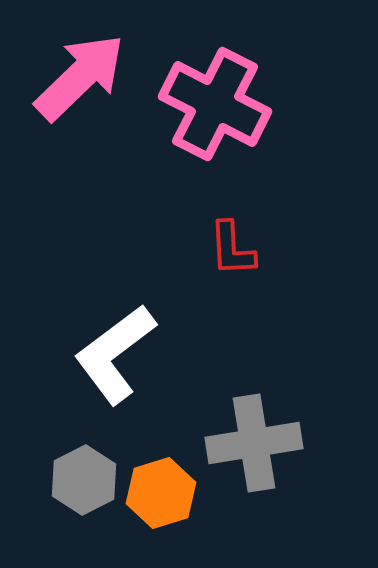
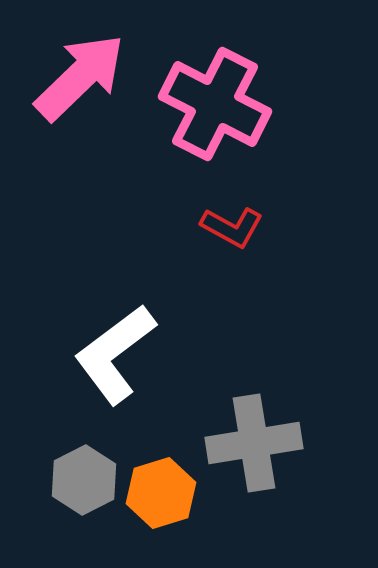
red L-shape: moved 22 px up; rotated 58 degrees counterclockwise
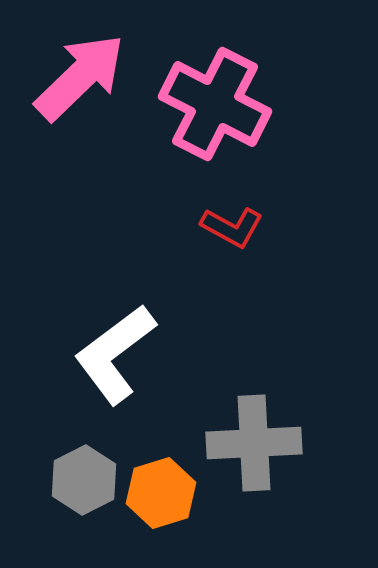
gray cross: rotated 6 degrees clockwise
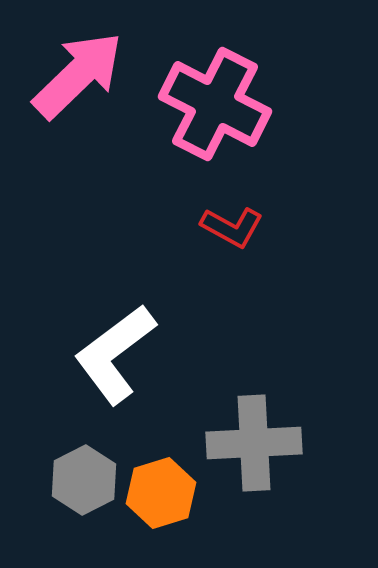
pink arrow: moved 2 px left, 2 px up
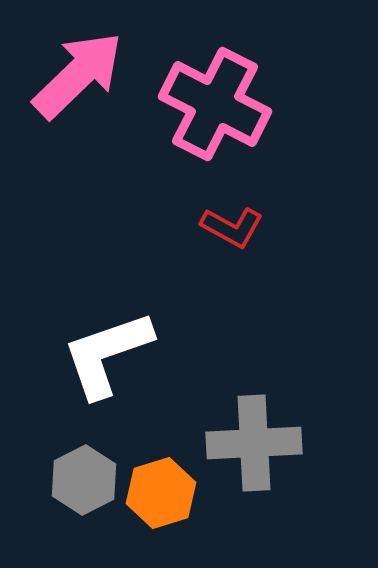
white L-shape: moved 8 px left; rotated 18 degrees clockwise
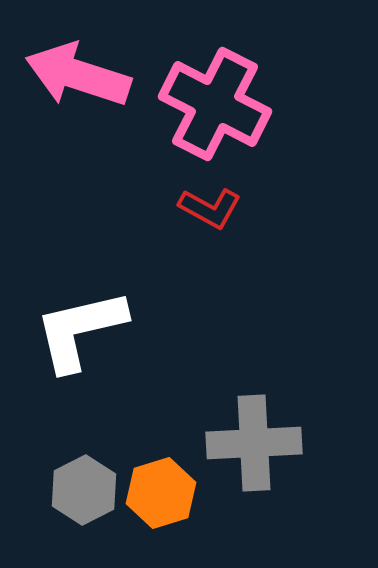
pink arrow: rotated 118 degrees counterclockwise
red L-shape: moved 22 px left, 19 px up
white L-shape: moved 27 px left, 24 px up; rotated 6 degrees clockwise
gray hexagon: moved 10 px down
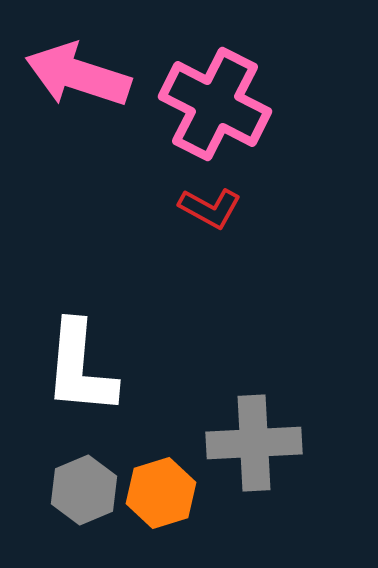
white L-shape: moved 38 px down; rotated 72 degrees counterclockwise
gray hexagon: rotated 4 degrees clockwise
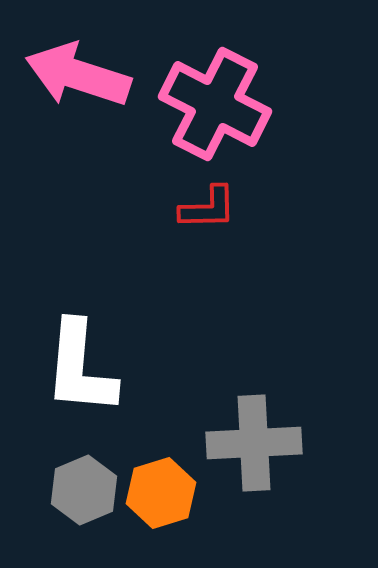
red L-shape: moved 2 px left; rotated 30 degrees counterclockwise
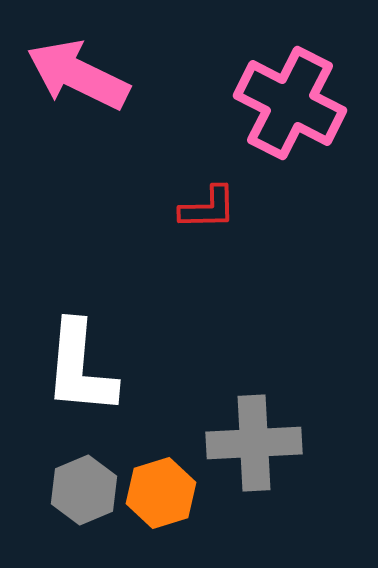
pink arrow: rotated 8 degrees clockwise
pink cross: moved 75 px right, 1 px up
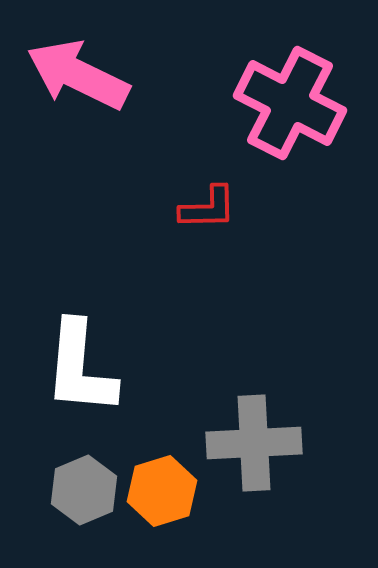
orange hexagon: moved 1 px right, 2 px up
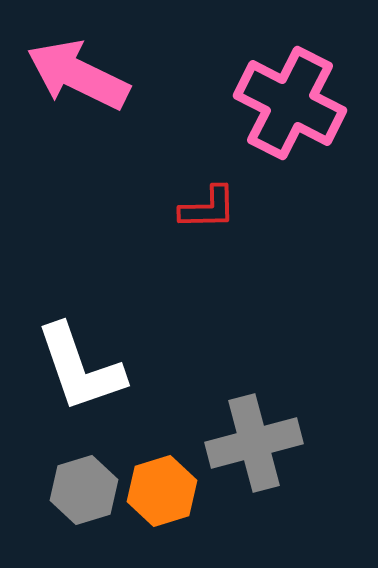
white L-shape: rotated 24 degrees counterclockwise
gray cross: rotated 12 degrees counterclockwise
gray hexagon: rotated 6 degrees clockwise
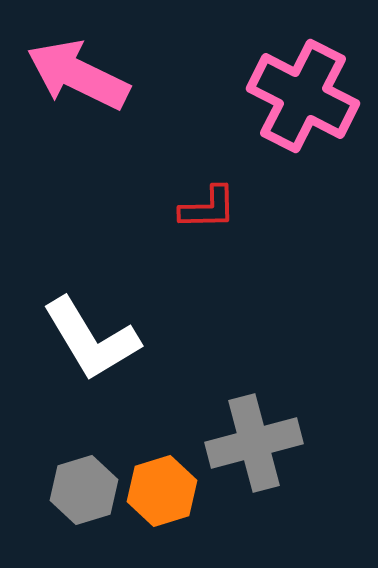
pink cross: moved 13 px right, 7 px up
white L-shape: moved 11 px right, 29 px up; rotated 12 degrees counterclockwise
